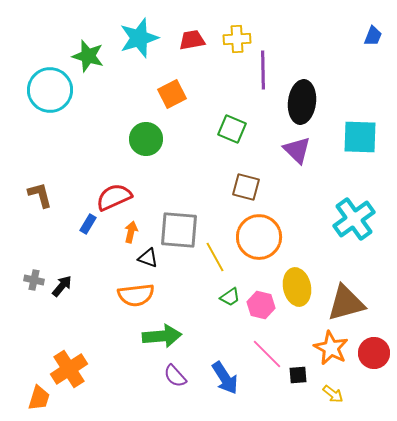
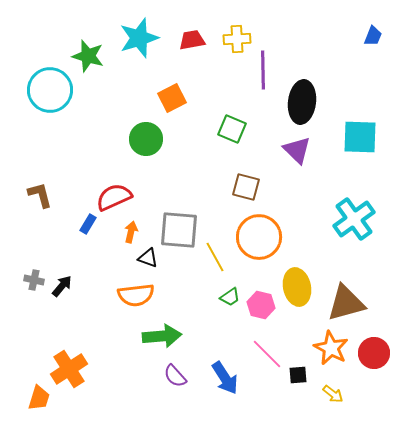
orange square: moved 4 px down
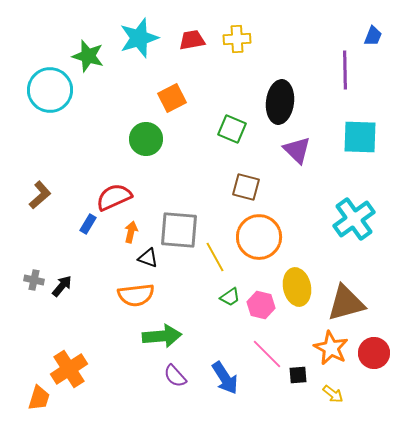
purple line: moved 82 px right
black ellipse: moved 22 px left
brown L-shape: rotated 64 degrees clockwise
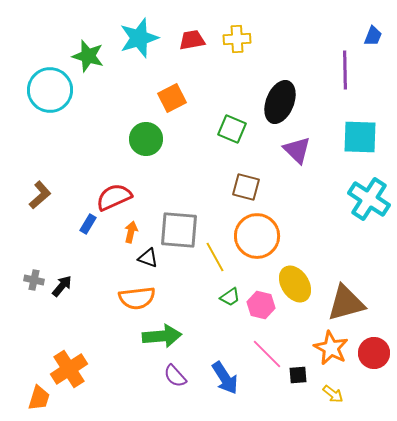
black ellipse: rotated 15 degrees clockwise
cyan cross: moved 15 px right, 20 px up; rotated 21 degrees counterclockwise
orange circle: moved 2 px left, 1 px up
yellow ellipse: moved 2 px left, 3 px up; rotated 21 degrees counterclockwise
orange semicircle: moved 1 px right, 3 px down
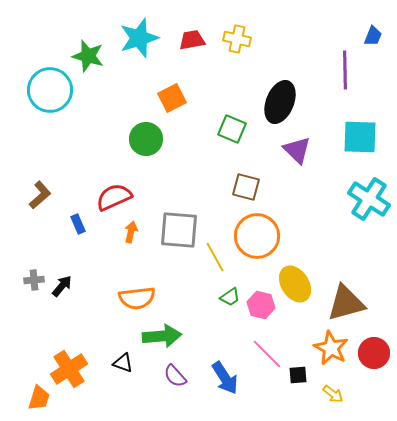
yellow cross: rotated 16 degrees clockwise
blue rectangle: moved 10 px left; rotated 54 degrees counterclockwise
black triangle: moved 25 px left, 105 px down
gray cross: rotated 18 degrees counterclockwise
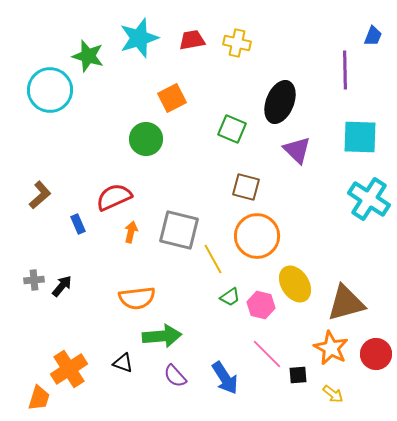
yellow cross: moved 4 px down
gray square: rotated 9 degrees clockwise
yellow line: moved 2 px left, 2 px down
red circle: moved 2 px right, 1 px down
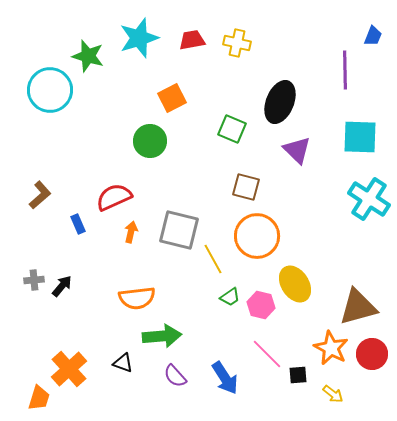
green circle: moved 4 px right, 2 px down
brown triangle: moved 12 px right, 4 px down
red circle: moved 4 px left
orange cross: rotated 9 degrees counterclockwise
